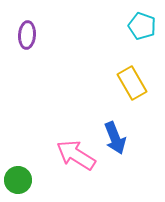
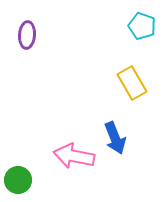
pink arrow: moved 2 px left, 1 px down; rotated 21 degrees counterclockwise
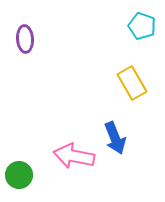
purple ellipse: moved 2 px left, 4 px down; rotated 8 degrees counterclockwise
green circle: moved 1 px right, 5 px up
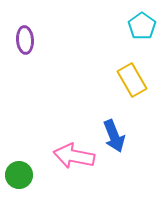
cyan pentagon: rotated 16 degrees clockwise
purple ellipse: moved 1 px down
yellow rectangle: moved 3 px up
blue arrow: moved 1 px left, 2 px up
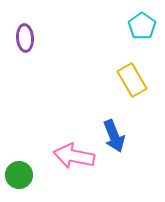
purple ellipse: moved 2 px up
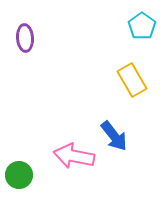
blue arrow: rotated 16 degrees counterclockwise
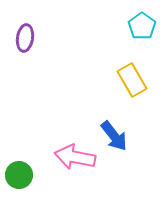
purple ellipse: rotated 12 degrees clockwise
pink arrow: moved 1 px right, 1 px down
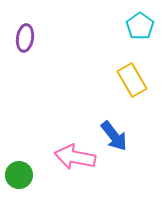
cyan pentagon: moved 2 px left
